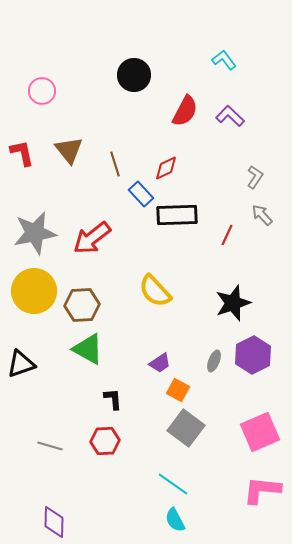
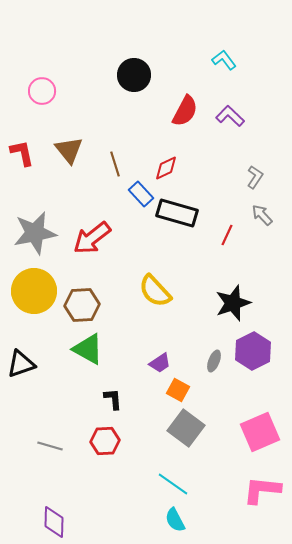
black rectangle: moved 2 px up; rotated 18 degrees clockwise
purple hexagon: moved 4 px up
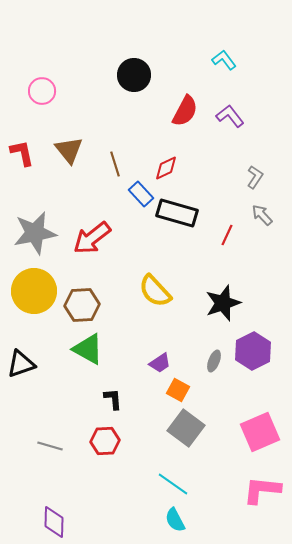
purple L-shape: rotated 8 degrees clockwise
black star: moved 10 px left
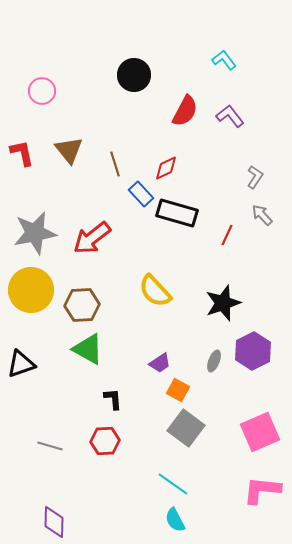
yellow circle: moved 3 px left, 1 px up
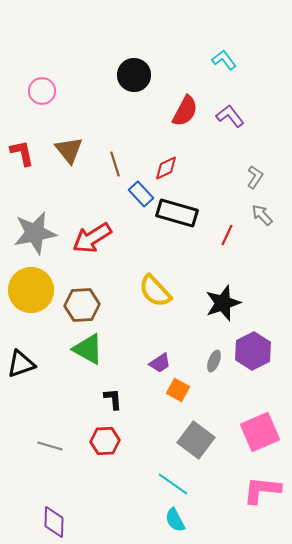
red arrow: rotated 6 degrees clockwise
gray square: moved 10 px right, 12 px down
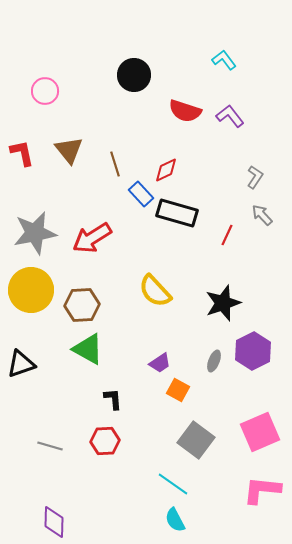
pink circle: moved 3 px right
red semicircle: rotated 80 degrees clockwise
red diamond: moved 2 px down
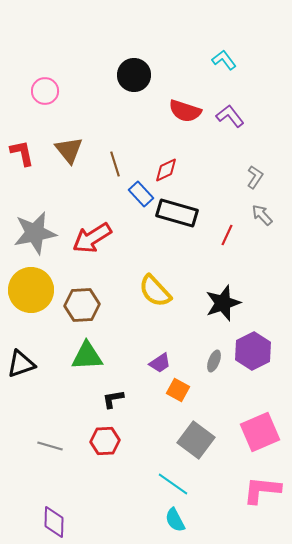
green triangle: moved 1 px left, 7 px down; rotated 32 degrees counterclockwise
black L-shape: rotated 95 degrees counterclockwise
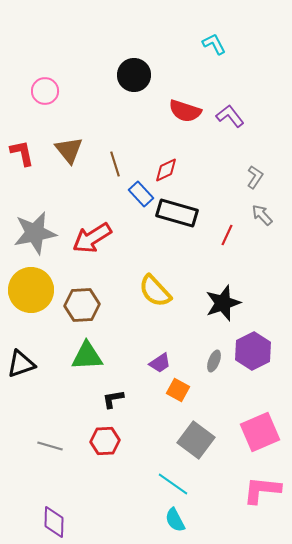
cyan L-shape: moved 10 px left, 16 px up; rotated 10 degrees clockwise
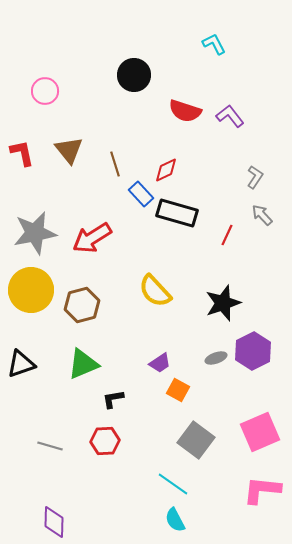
brown hexagon: rotated 12 degrees counterclockwise
green triangle: moved 4 px left, 8 px down; rotated 20 degrees counterclockwise
gray ellipse: moved 2 px right, 3 px up; rotated 50 degrees clockwise
